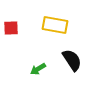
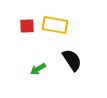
red square: moved 16 px right, 2 px up
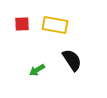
red square: moved 5 px left, 2 px up
green arrow: moved 1 px left, 1 px down
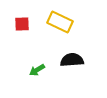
yellow rectangle: moved 5 px right, 3 px up; rotated 15 degrees clockwise
black semicircle: rotated 60 degrees counterclockwise
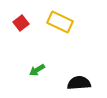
red square: moved 1 px left, 1 px up; rotated 35 degrees counterclockwise
black semicircle: moved 7 px right, 23 px down
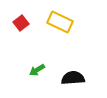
black semicircle: moved 6 px left, 5 px up
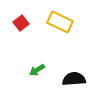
black semicircle: moved 1 px right, 1 px down
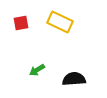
red square: rotated 28 degrees clockwise
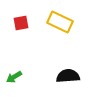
green arrow: moved 23 px left, 7 px down
black semicircle: moved 6 px left, 3 px up
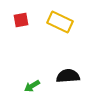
red square: moved 3 px up
green arrow: moved 18 px right, 9 px down
